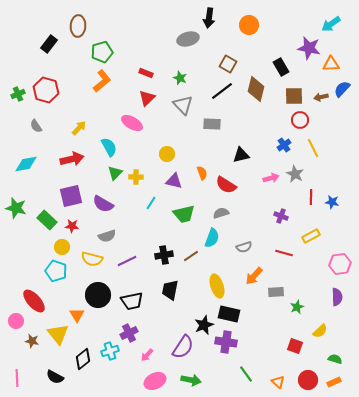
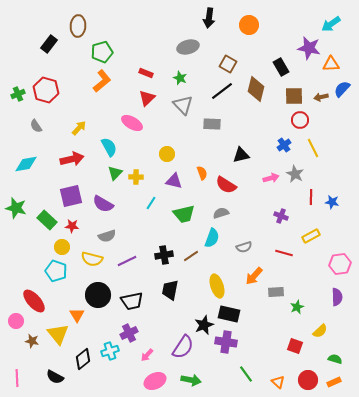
gray ellipse at (188, 39): moved 8 px down
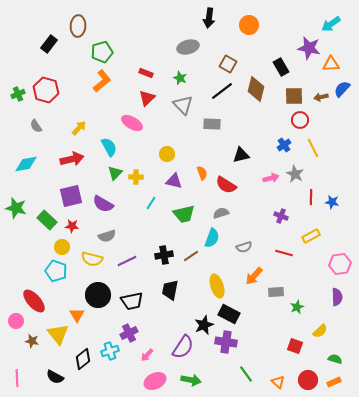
black rectangle at (229, 314): rotated 15 degrees clockwise
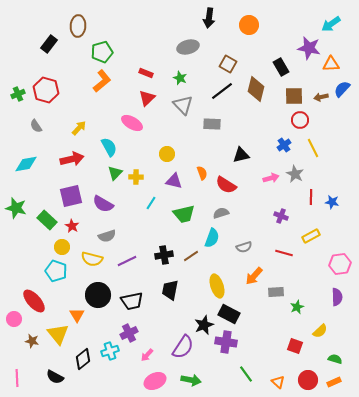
red star at (72, 226): rotated 24 degrees clockwise
pink circle at (16, 321): moved 2 px left, 2 px up
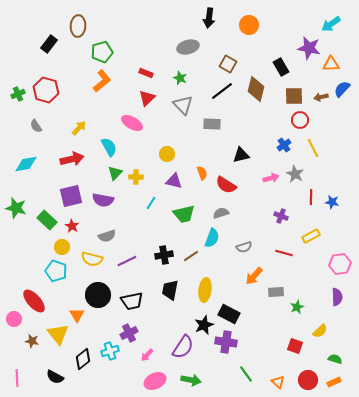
purple semicircle at (103, 204): moved 4 px up; rotated 20 degrees counterclockwise
yellow ellipse at (217, 286): moved 12 px left, 4 px down; rotated 25 degrees clockwise
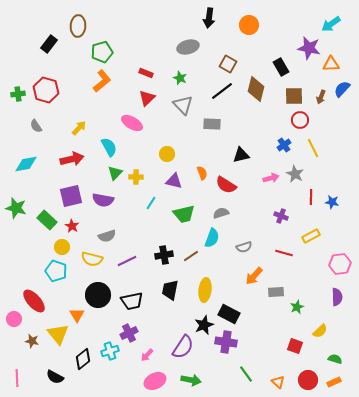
green cross at (18, 94): rotated 16 degrees clockwise
brown arrow at (321, 97): rotated 56 degrees counterclockwise
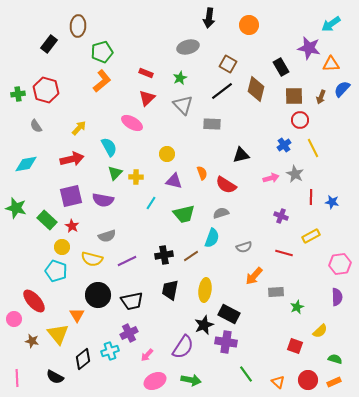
green star at (180, 78): rotated 24 degrees clockwise
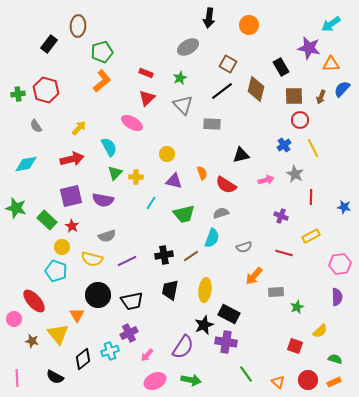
gray ellipse at (188, 47): rotated 15 degrees counterclockwise
pink arrow at (271, 178): moved 5 px left, 2 px down
blue star at (332, 202): moved 12 px right, 5 px down
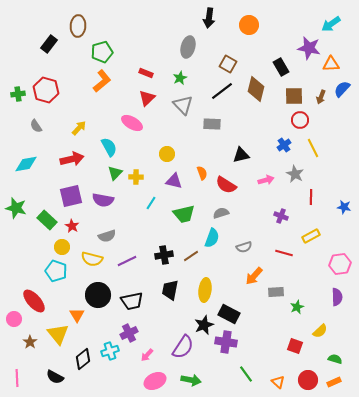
gray ellipse at (188, 47): rotated 45 degrees counterclockwise
brown star at (32, 341): moved 2 px left, 1 px down; rotated 24 degrees clockwise
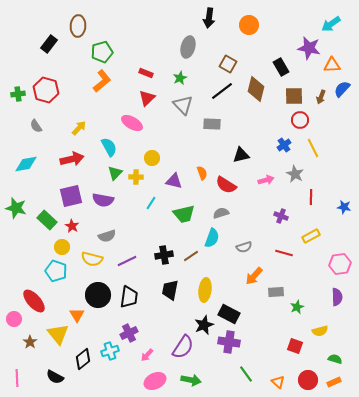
orange triangle at (331, 64): moved 1 px right, 1 px down
yellow circle at (167, 154): moved 15 px left, 4 px down
black trapezoid at (132, 301): moved 3 px left, 4 px up; rotated 70 degrees counterclockwise
yellow semicircle at (320, 331): rotated 28 degrees clockwise
purple cross at (226, 342): moved 3 px right
